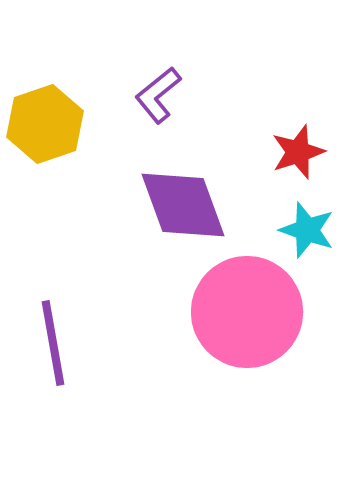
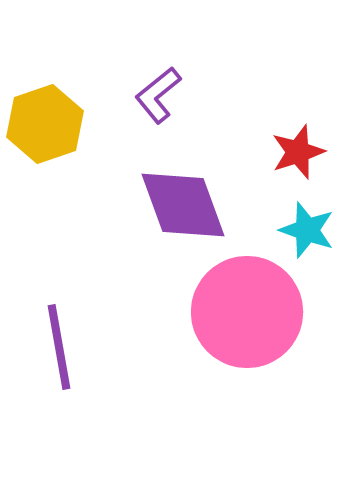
purple line: moved 6 px right, 4 px down
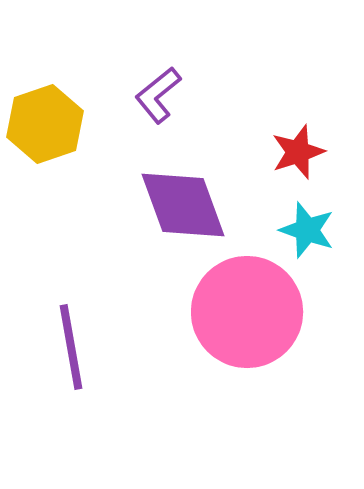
purple line: moved 12 px right
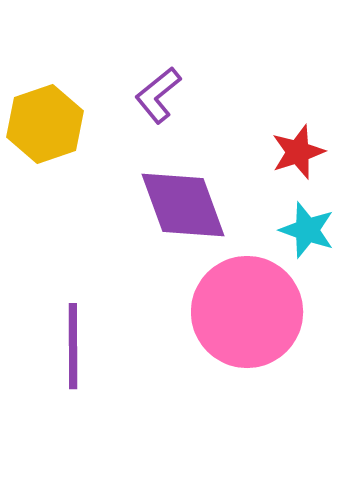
purple line: moved 2 px right, 1 px up; rotated 10 degrees clockwise
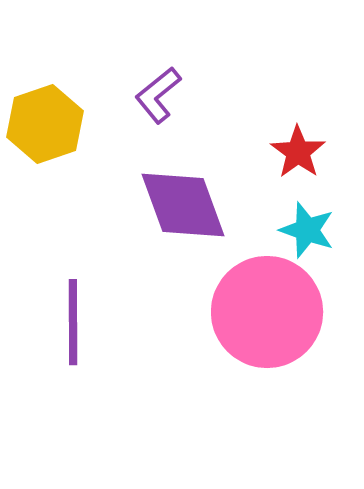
red star: rotated 18 degrees counterclockwise
pink circle: moved 20 px right
purple line: moved 24 px up
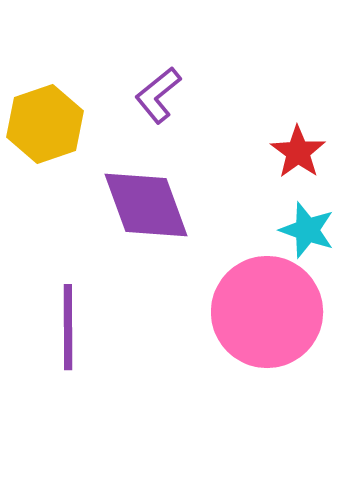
purple diamond: moved 37 px left
purple line: moved 5 px left, 5 px down
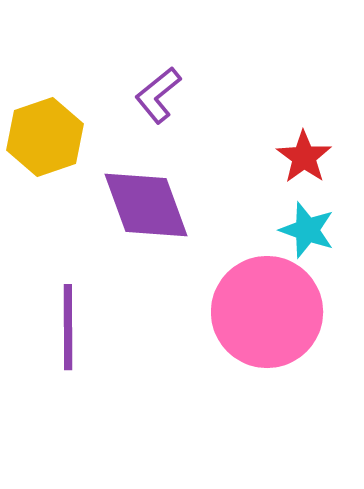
yellow hexagon: moved 13 px down
red star: moved 6 px right, 5 px down
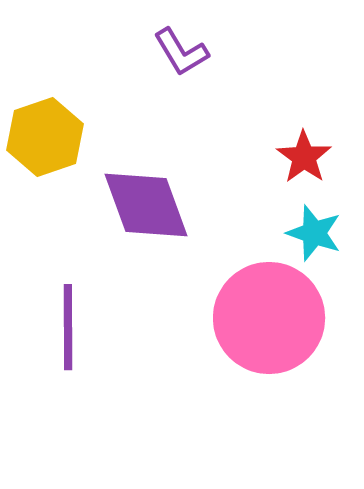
purple L-shape: moved 23 px right, 43 px up; rotated 82 degrees counterclockwise
cyan star: moved 7 px right, 3 px down
pink circle: moved 2 px right, 6 px down
